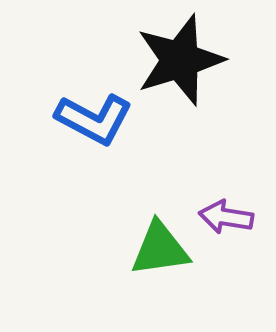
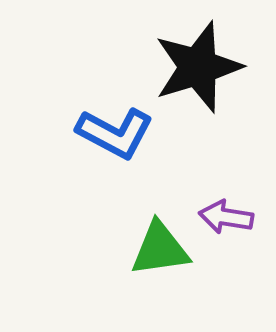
black star: moved 18 px right, 7 px down
blue L-shape: moved 21 px right, 14 px down
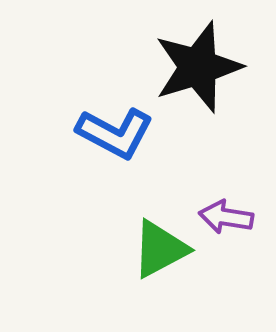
green triangle: rotated 20 degrees counterclockwise
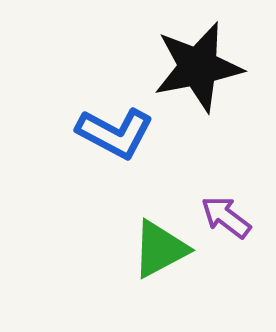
black star: rotated 6 degrees clockwise
purple arrow: rotated 28 degrees clockwise
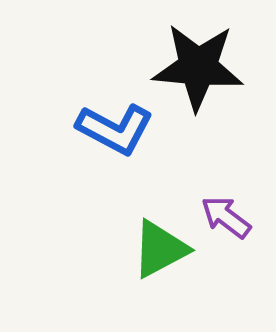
black star: rotated 16 degrees clockwise
blue L-shape: moved 4 px up
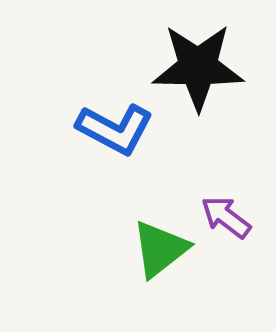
black star: rotated 4 degrees counterclockwise
green triangle: rotated 10 degrees counterclockwise
